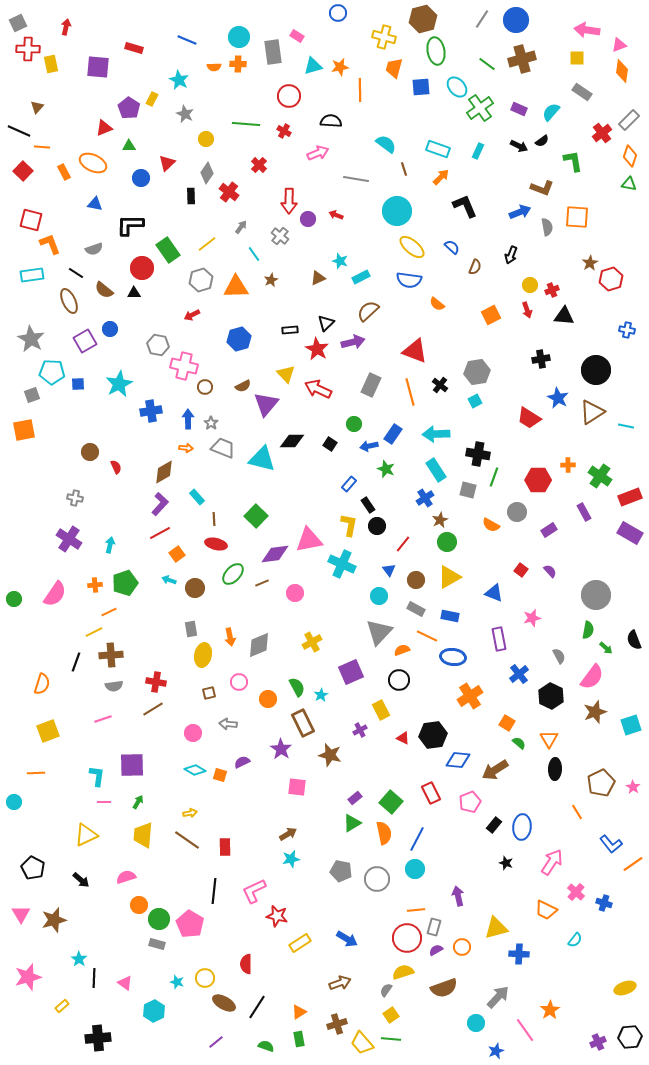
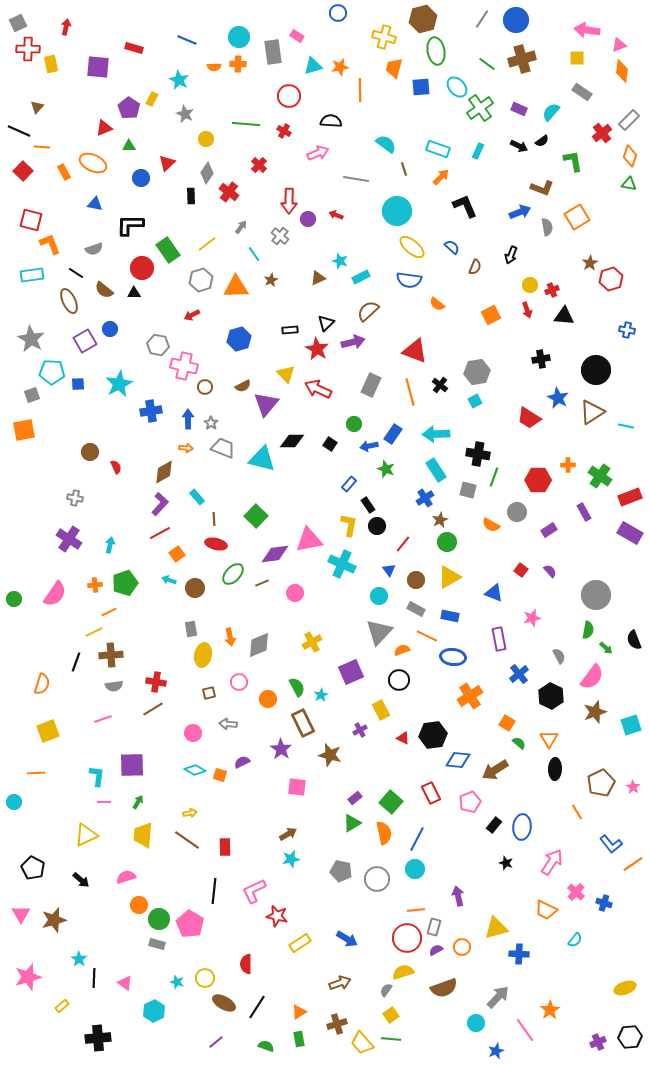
orange square at (577, 217): rotated 35 degrees counterclockwise
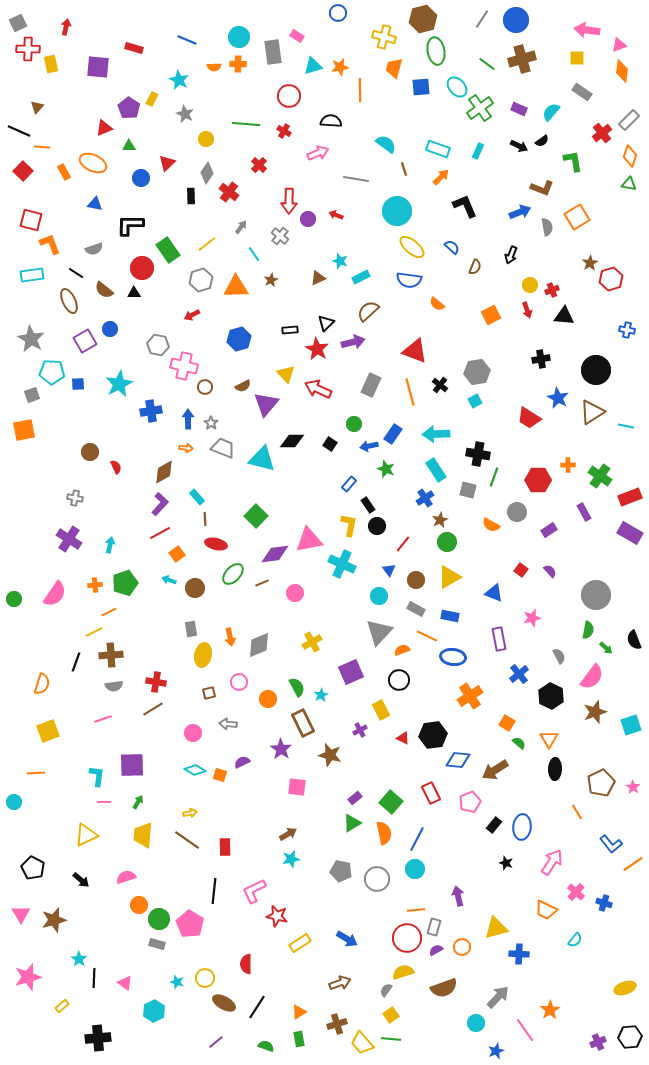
brown line at (214, 519): moved 9 px left
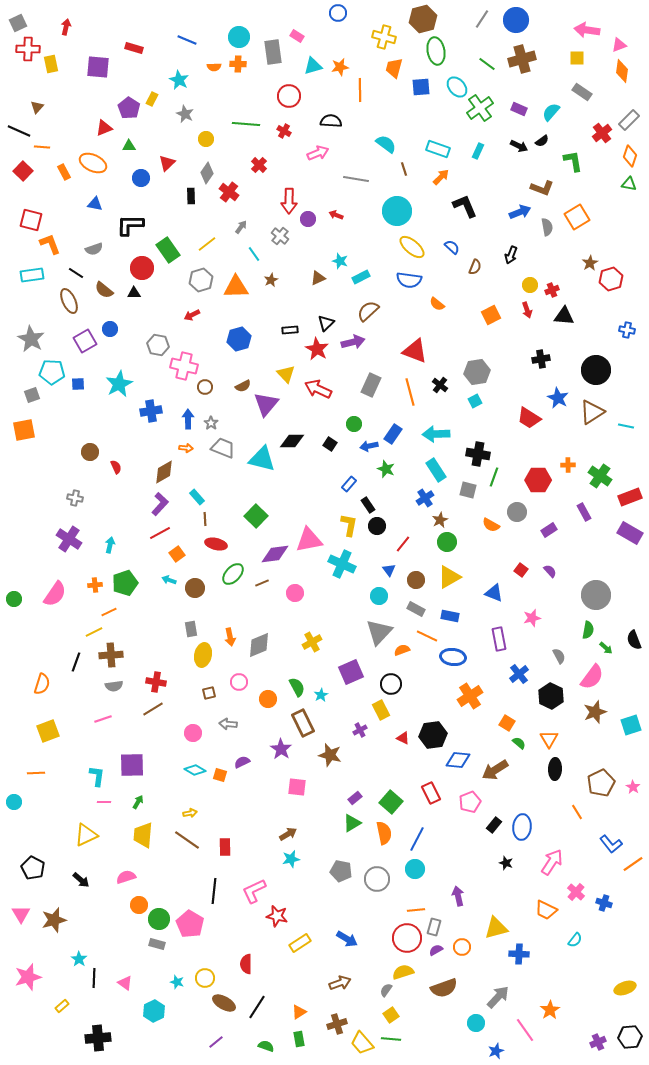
black circle at (399, 680): moved 8 px left, 4 px down
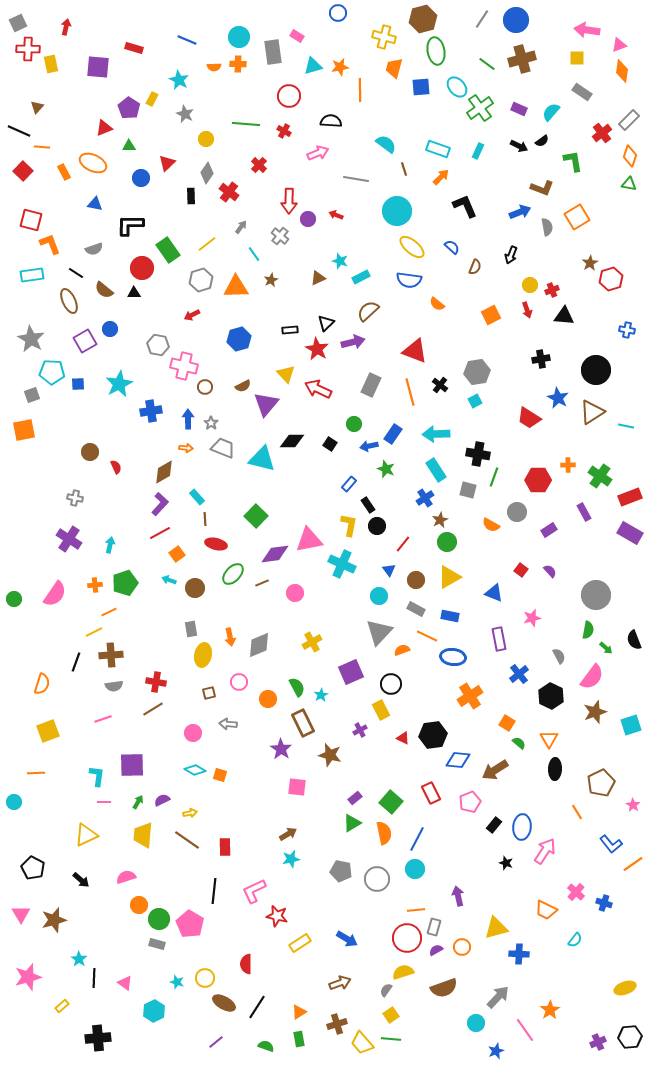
purple semicircle at (242, 762): moved 80 px left, 38 px down
pink star at (633, 787): moved 18 px down
pink arrow at (552, 862): moved 7 px left, 11 px up
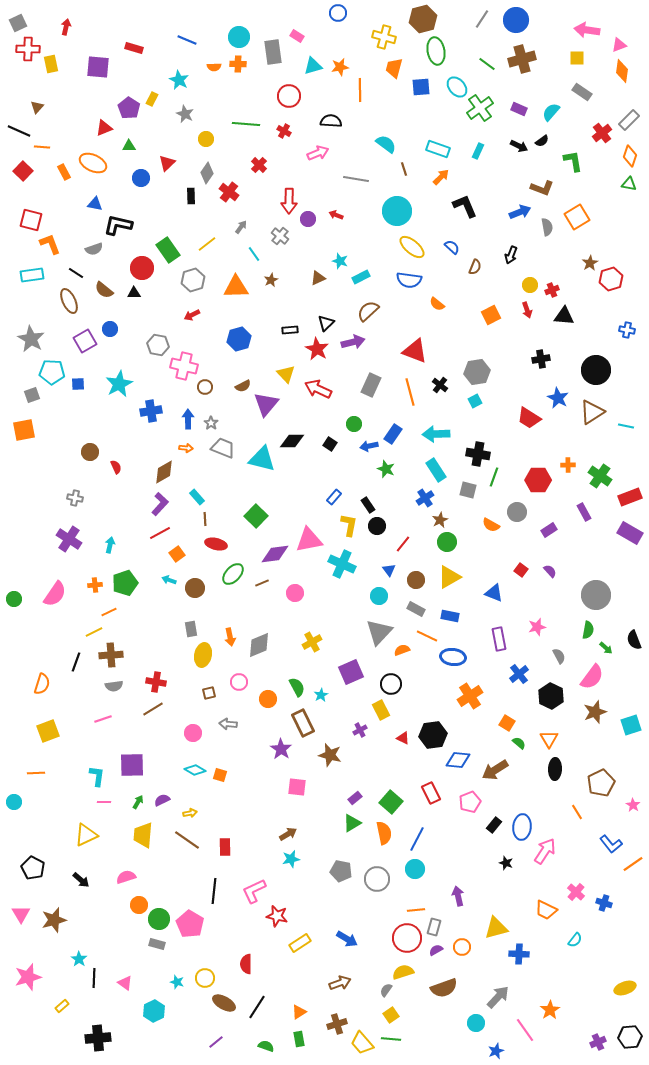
black L-shape at (130, 225): moved 12 px left; rotated 12 degrees clockwise
gray hexagon at (201, 280): moved 8 px left
blue rectangle at (349, 484): moved 15 px left, 13 px down
pink star at (532, 618): moved 5 px right, 9 px down
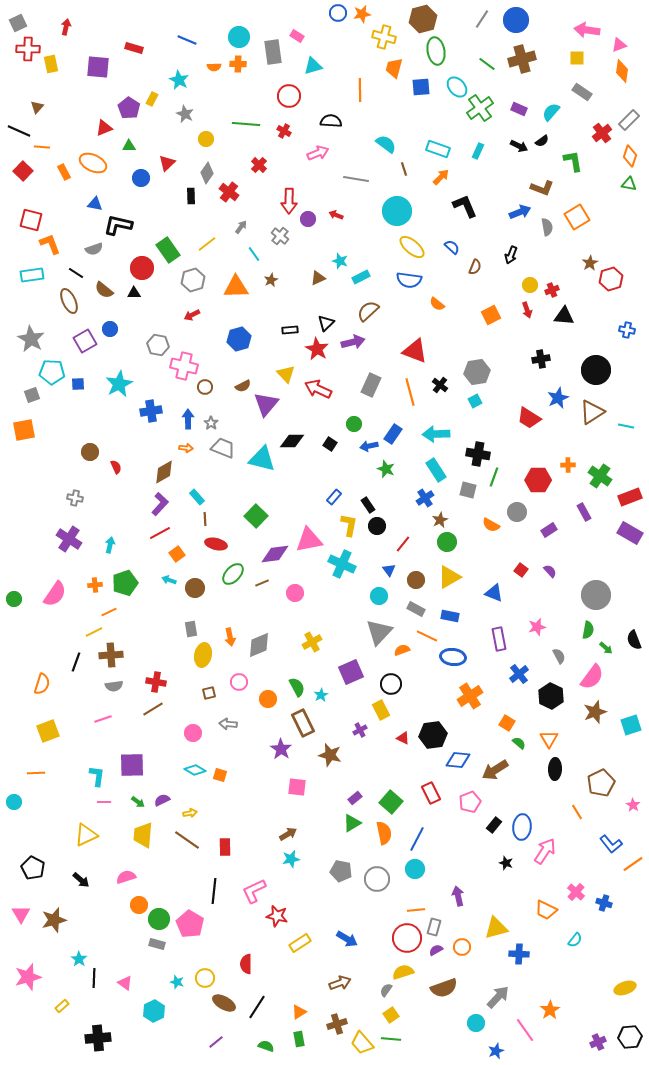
orange star at (340, 67): moved 22 px right, 53 px up
blue star at (558, 398): rotated 20 degrees clockwise
green arrow at (138, 802): rotated 96 degrees clockwise
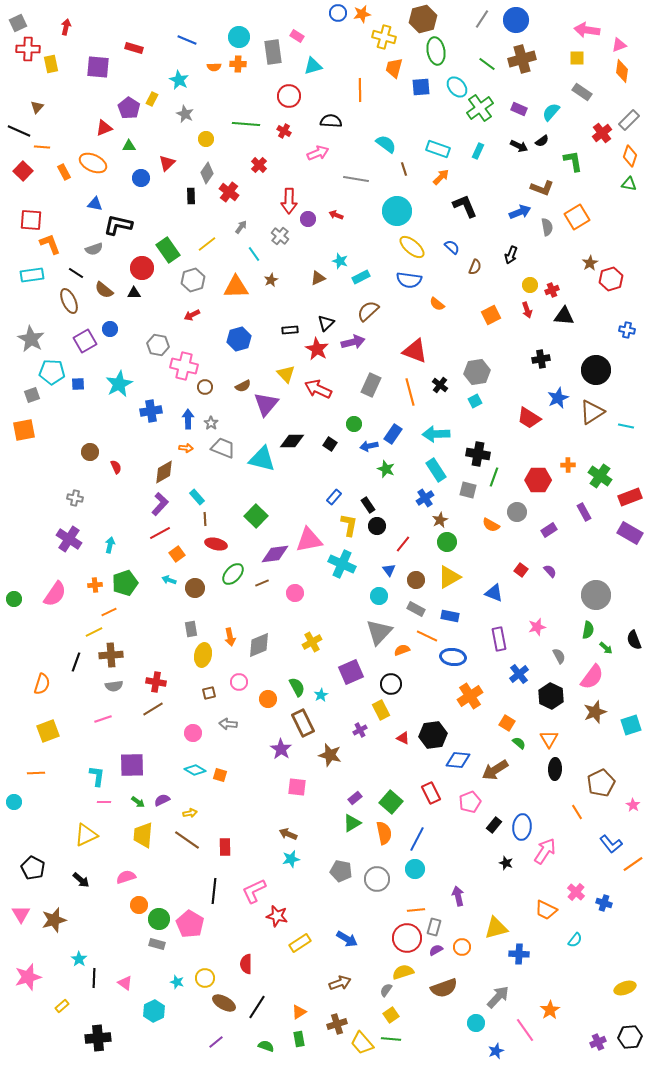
red square at (31, 220): rotated 10 degrees counterclockwise
brown arrow at (288, 834): rotated 126 degrees counterclockwise
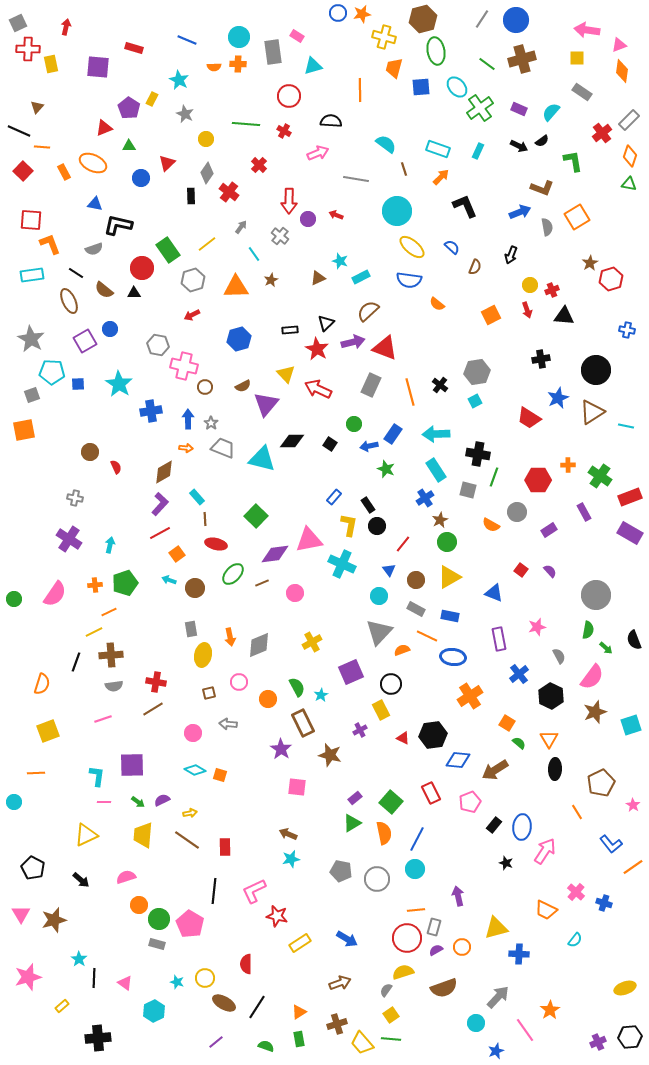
red triangle at (415, 351): moved 30 px left, 3 px up
cyan star at (119, 384): rotated 12 degrees counterclockwise
orange line at (633, 864): moved 3 px down
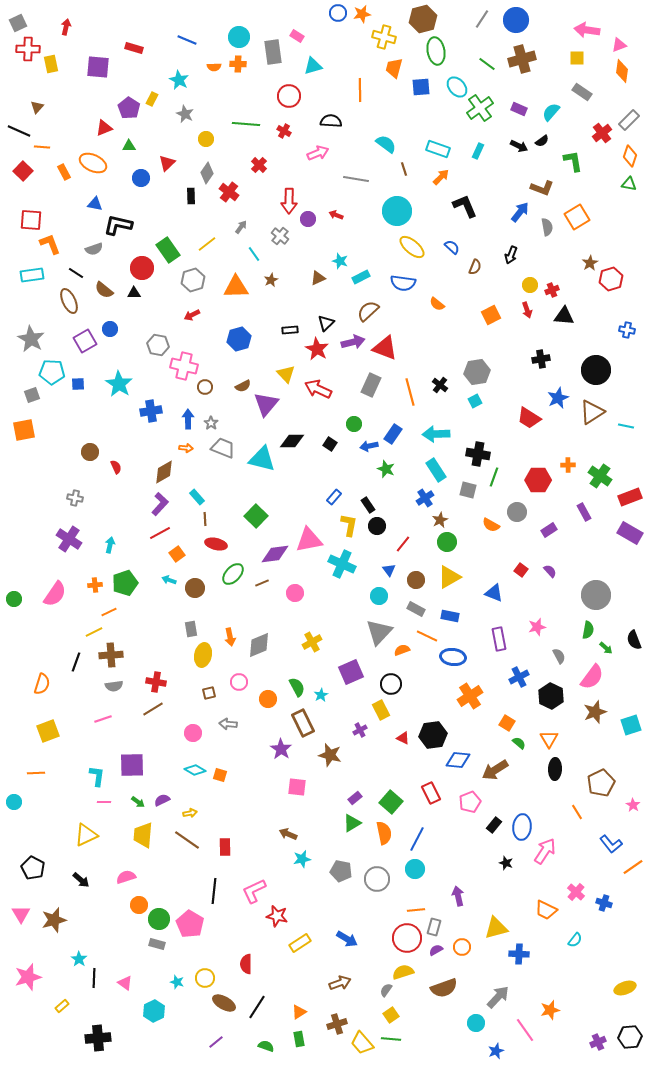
blue arrow at (520, 212): rotated 30 degrees counterclockwise
blue semicircle at (409, 280): moved 6 px left, 3 px down
blue cross at (519, 674): moved 3 px down; rotated 12 degrees clockwise
cyan star at (291, 859): moved 11 px right
orange star at (550, 1010): rotated 18 degrees clockwise
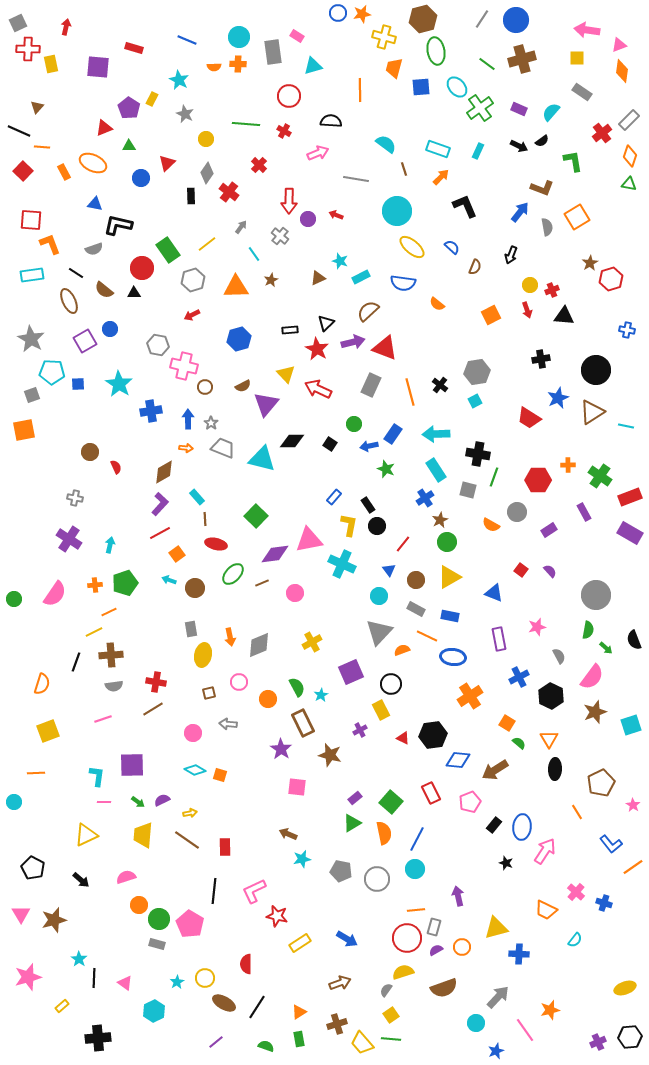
cyan star at (177, 982): rotated 24 degrees clockwise
